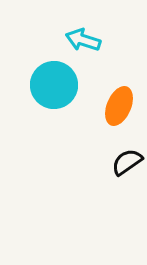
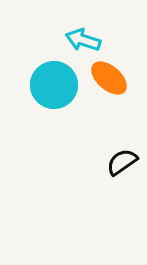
orange ellipse: moved 10 px left, 28 px up; rotated 72 degrees counterclockwise
black semicircle: moved 5 px left
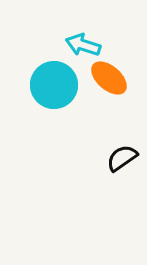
cyan arrow: moved 5 px down
black semicircle: moved 4 px up
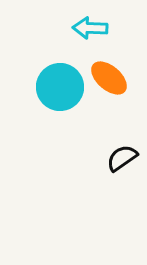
cyan arrow: moved 7 px right, 17 px up; rotated 16 degrees counterclockwise
cyan circle: moved 6 px right, 2 px down
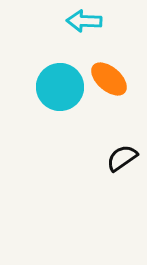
cyan arrow: moved 6 px left, 7 px up
orange ellipse: moved 1 px down
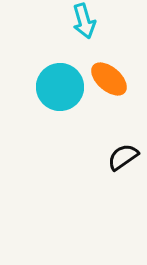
cyan arrow: rotated 108 degrees counterclockwise
black semicircle: moved 1 px right, 1 px up
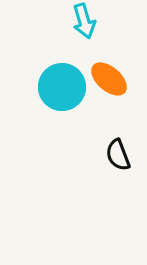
cyan circle: moved 2 px right
black semicircle: moved 5 px left, 2 px up; rotated 76 degrees counterclockwise
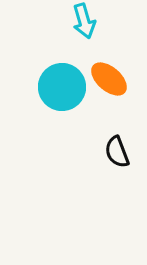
black semicircle: moved 1 px left, 3 px up
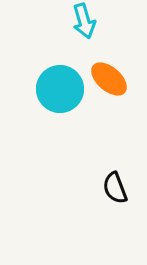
cyan circle: moved 2 px left, 2 px down
black semicircle: moved 2 px left, 36 px down
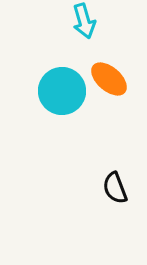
cyan circle: moved 2 px right, 2 px down
